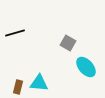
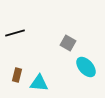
brown rectangle: moved 1 px left, 12 px up
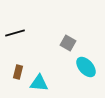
brown rectangle: moved 1 px right, 3 px up
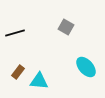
gray square: moved 2 px left, 16 px up
brown rectangle: rotated 24 degrees clockwise
cyan triangle: moved 2 px up
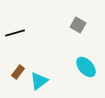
gray square: moved 12 px right, 2 px up
cyan triangle: rotated 42 degrees counterclockwise
